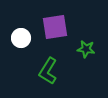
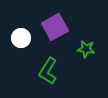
purple square: rotated 20 degrees counterclockwise
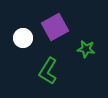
white circle: moved 2 px right
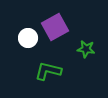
white circle: moved 5 px right
green L-shape: rotated 72 degrees clockwise
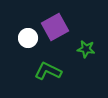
green L-shape: rotated 12 degrees clockwise
